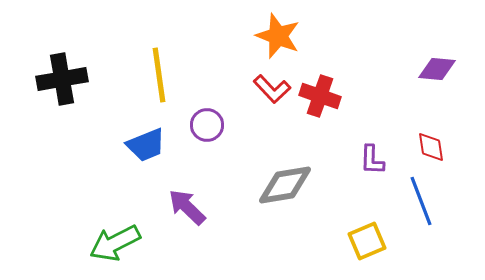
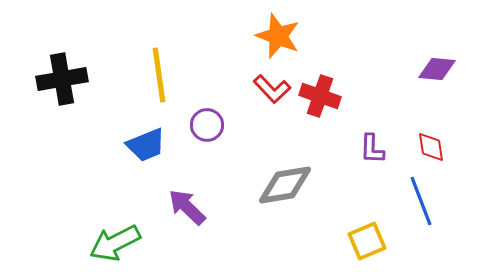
purple L-shape: moved 11 px up
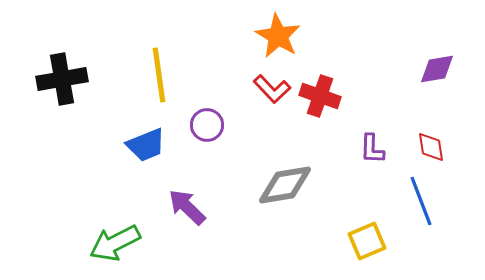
orange star: rotated 9 degrees clockwise
purple diamond: rotated 15 degrees counterclockwise
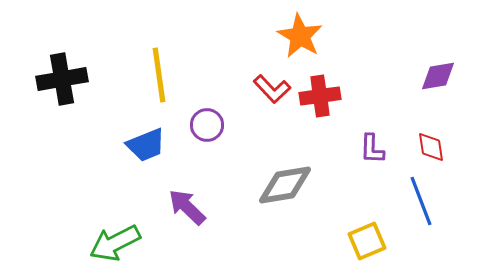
orange star: moved 22 px right
purple diamond: moved 1 px right, 7 px down
red cross: rotated 27 degrees counterclockwise
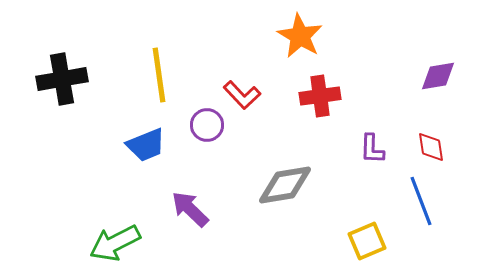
red L-shape: moved 30 px left, 6 px down
purple arrow: moved 3 px right, 2 px down
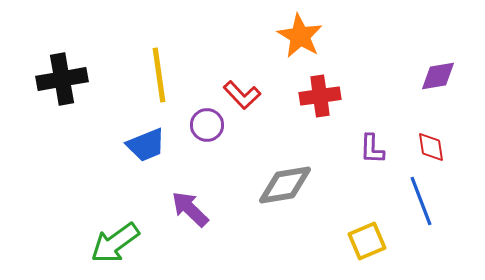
green arrow: rotated 9 degrees counterclockwise
